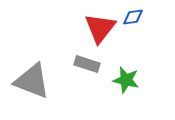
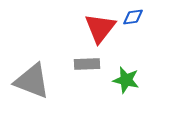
gray rectangle: rotated 20 degrees counterclockwise
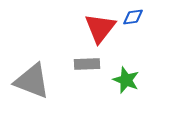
green star: rotated 8 degrees clockwise
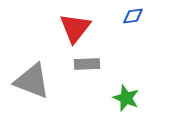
blue diamond: moved 1 px up
red triangle: moved 25 px left
green star: moved 18 px down
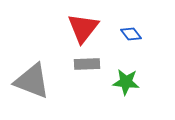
blue diamond: moved 2 px left, 18 px down; rotated 60 degrees clockwise
red triangle: moved 8 px right
green star: moved 16 px up; rotated 16 degrees counterclockwise
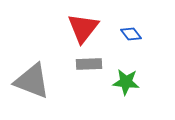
gray rectangle: moved 2 px right
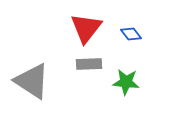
red triangle: moved 3 px right
gray triangle: rotated 12 degrees clockwise
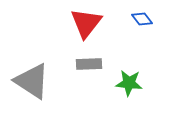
red triangle: moved 5 px up
blue diamond: moved 11 px right, 15 px up
green star: moved 3 px right, 1 px down
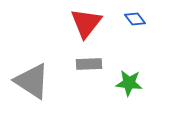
blue diamond: moved 7 px left
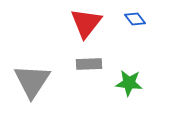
gray triangle: rotated 30 degrees clockwise
